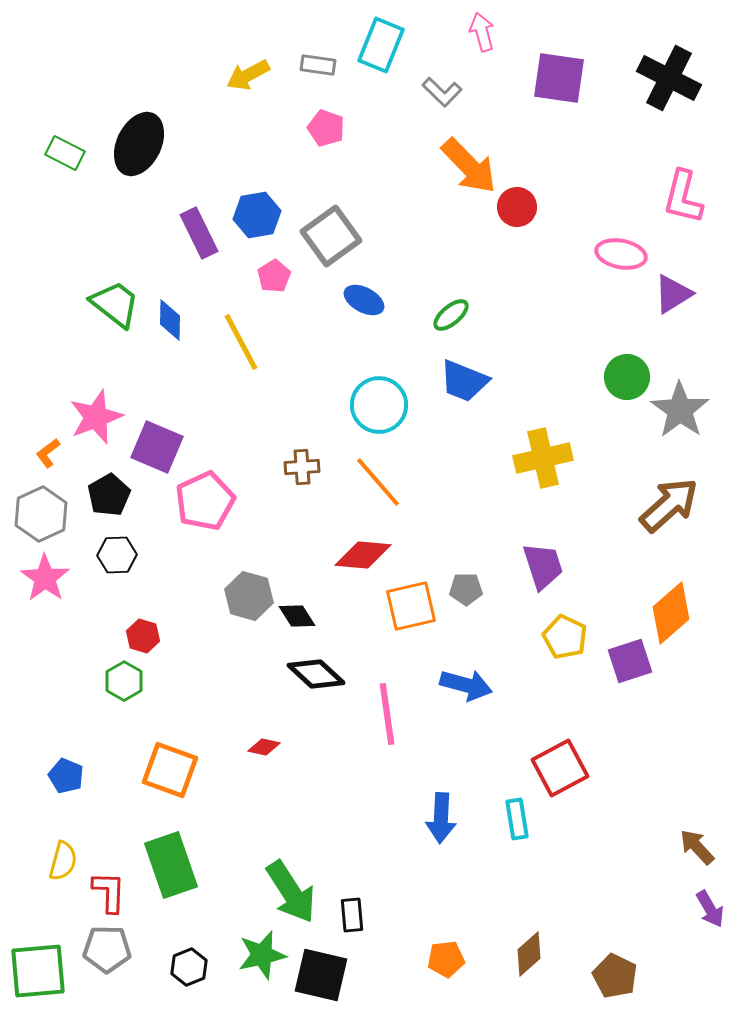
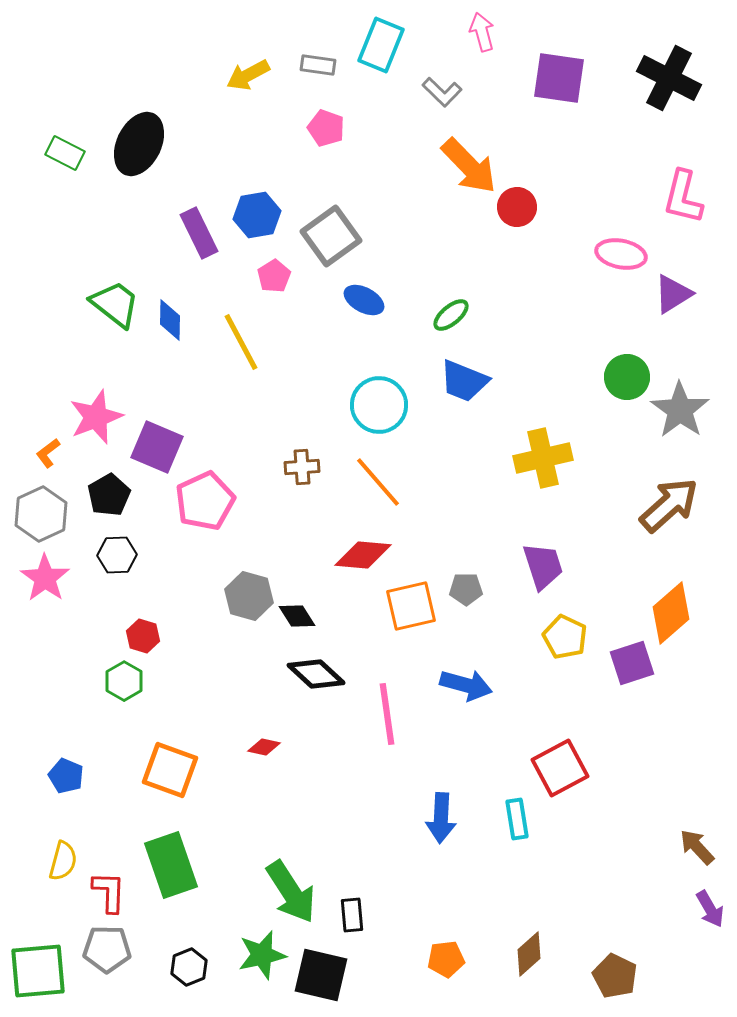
purple square at (630, 661): moved 2 px right, 2 px down
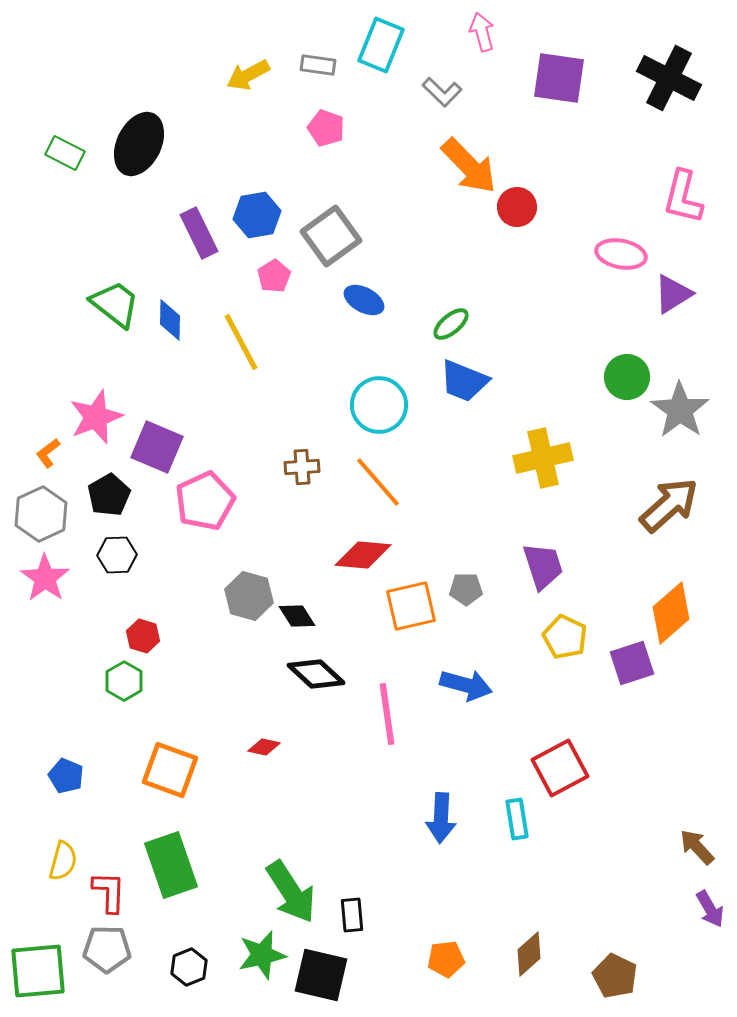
green ellipse at (451, 315): moved 9 px down
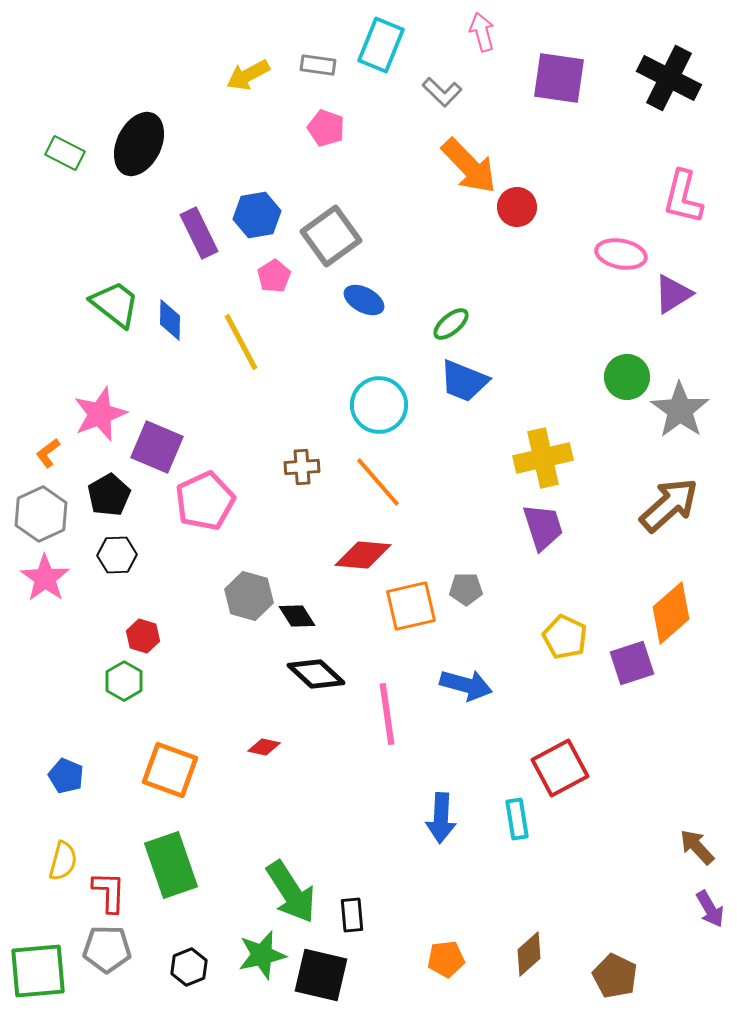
pink star at (96, 417): moved 4 px right, 3 px up
purple trapezoid at (543, 566): moved 39 px up
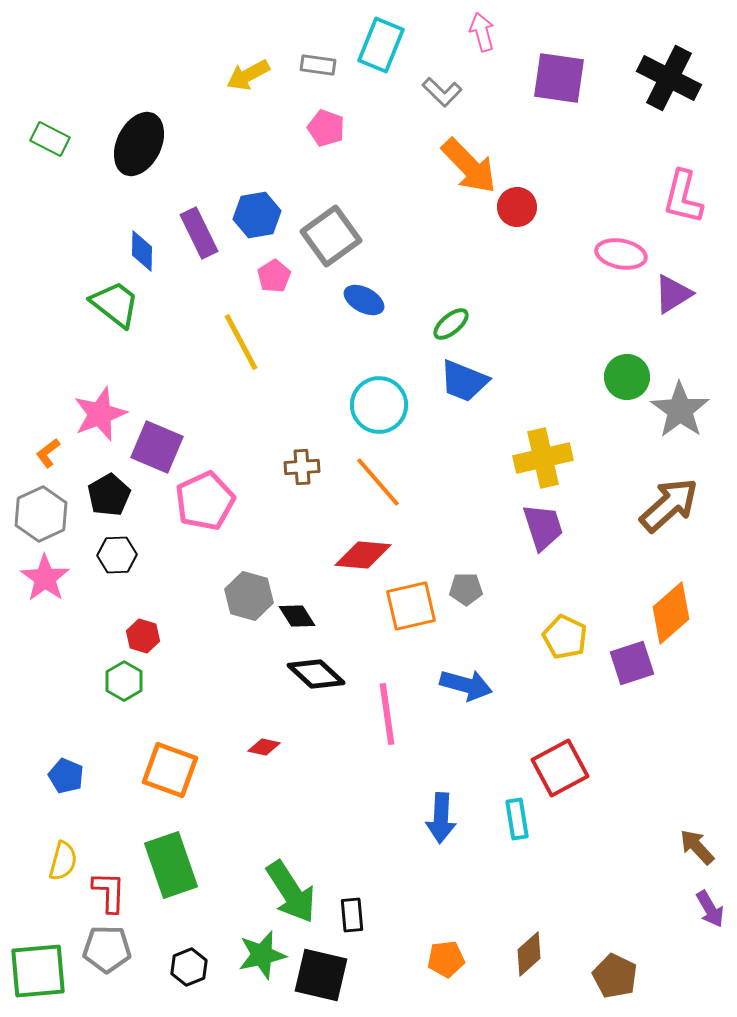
green rectangle at (65, 153): moved 15 px left, 14 px up
blue diamond at (170, 320): moved 28 px left, 69 px up
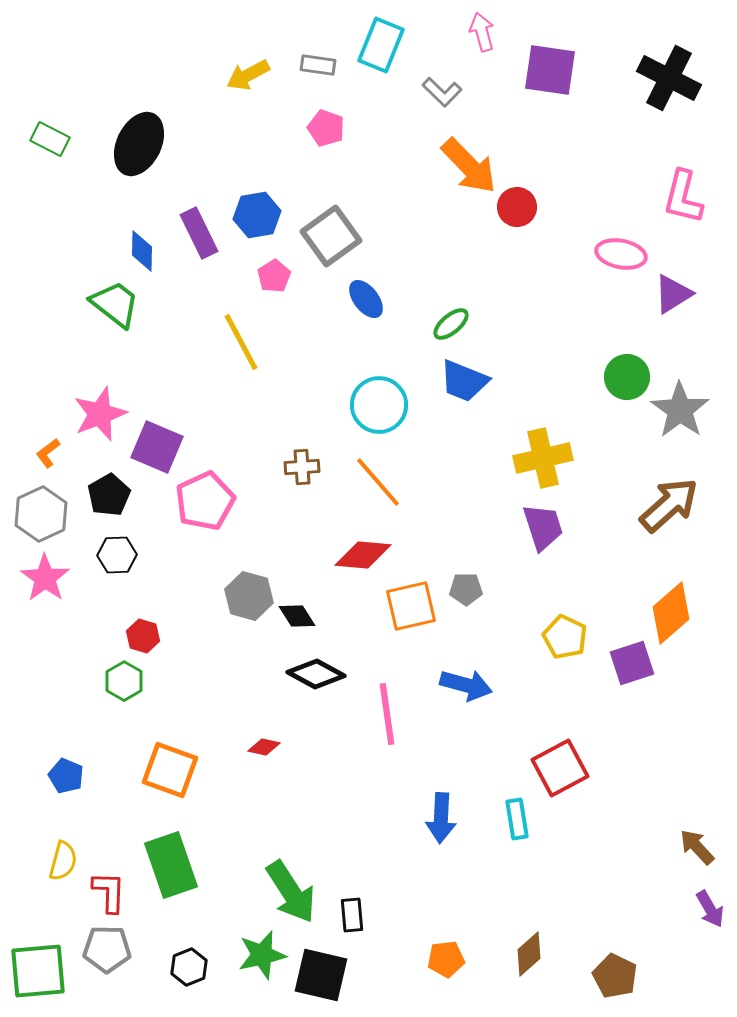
purple square at (559, 78): moved 9 px left, 8 px up
blue ellipse at (364, 300): moved 2 px right, 1 px up; rotated 24 degrees clockwise
black diamond at (316, 674): rotated 14 degrees counterclockwise
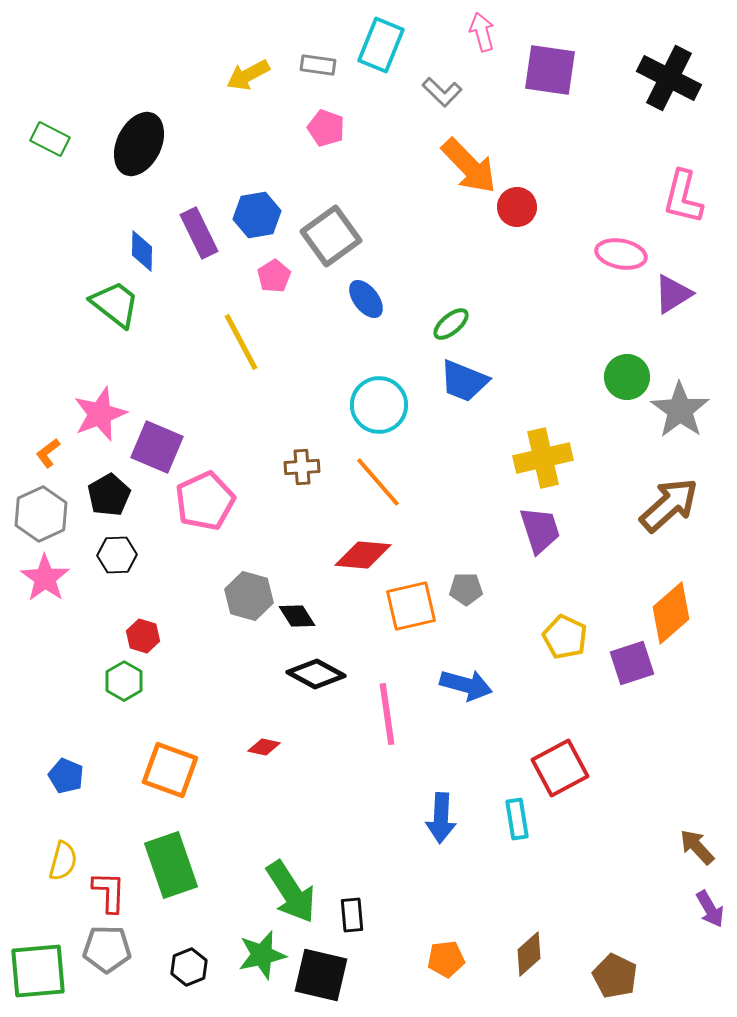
purple trapezoid at (543, 527): moved 3 px left, 3 px down
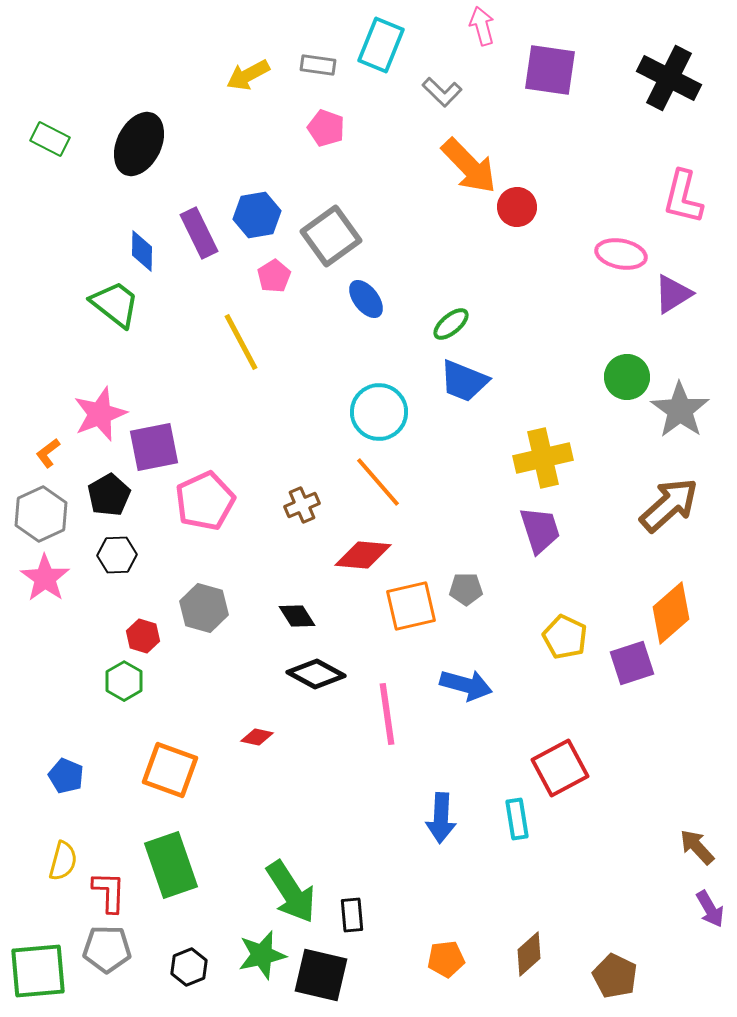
pink arrow at (482, 32): moved 6 px up
cyan circle at (379, 405): moved 7 px down
purple square at (157, 447): moved 3 px left; rotated 34 degrees counterclockwise
brown cross at (302, 467): moved 38 px down; rotated 20 degrees counterclockwise
gray hexagon at (249, 596): moved 45 px left, 12 px down
red diamond at (264, 747): moved 7 px left, 10 px up
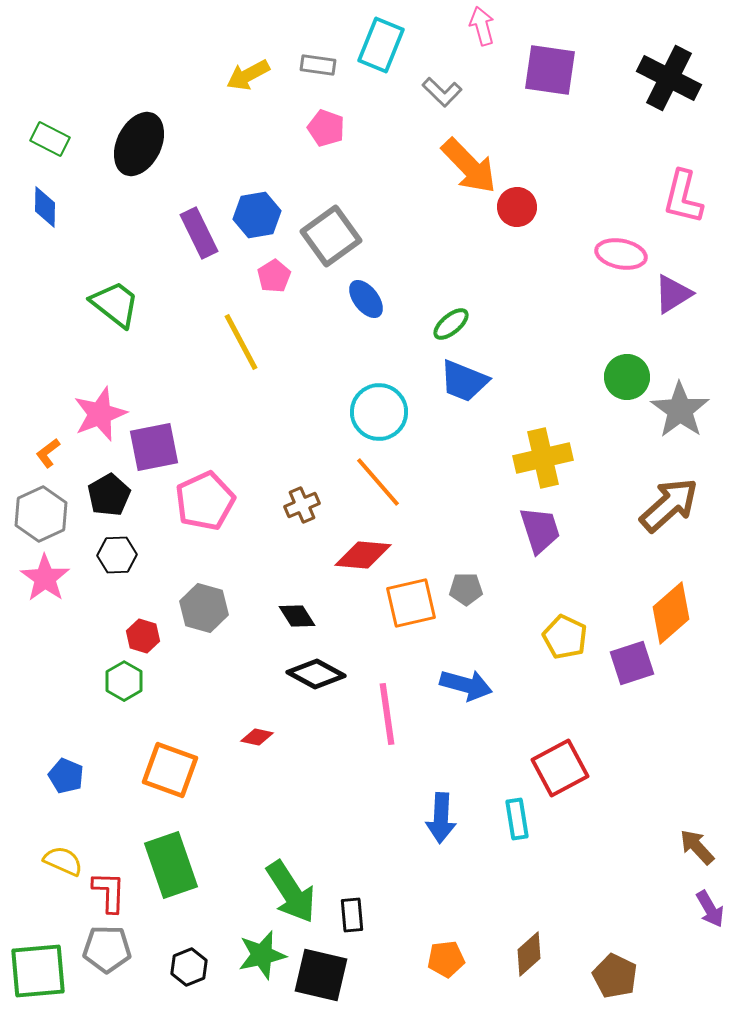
blue diamond at (142, 251): moved 97 px left, 44 px up
orange square at (411, 606): moved 3 px up
yellow semicircle at (63, 861): rotated 81 degrees counterclockwise
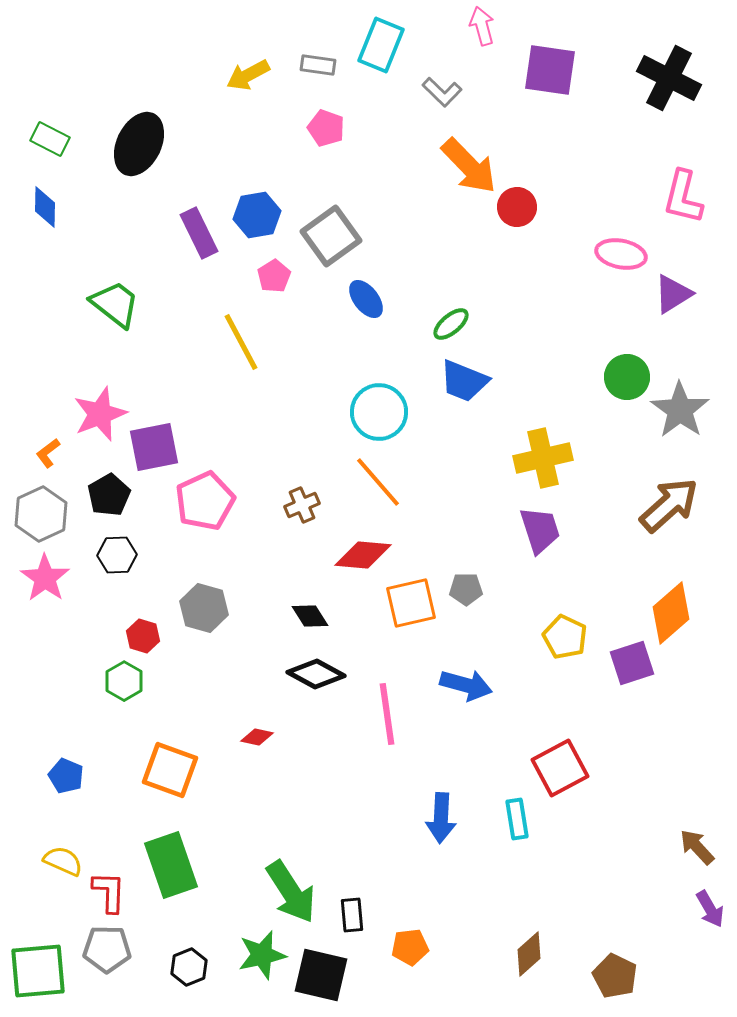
black diamond at (297, 616): moved 13 px right
orange pentagon at (446, 959): moved 36 px left, 12 px up
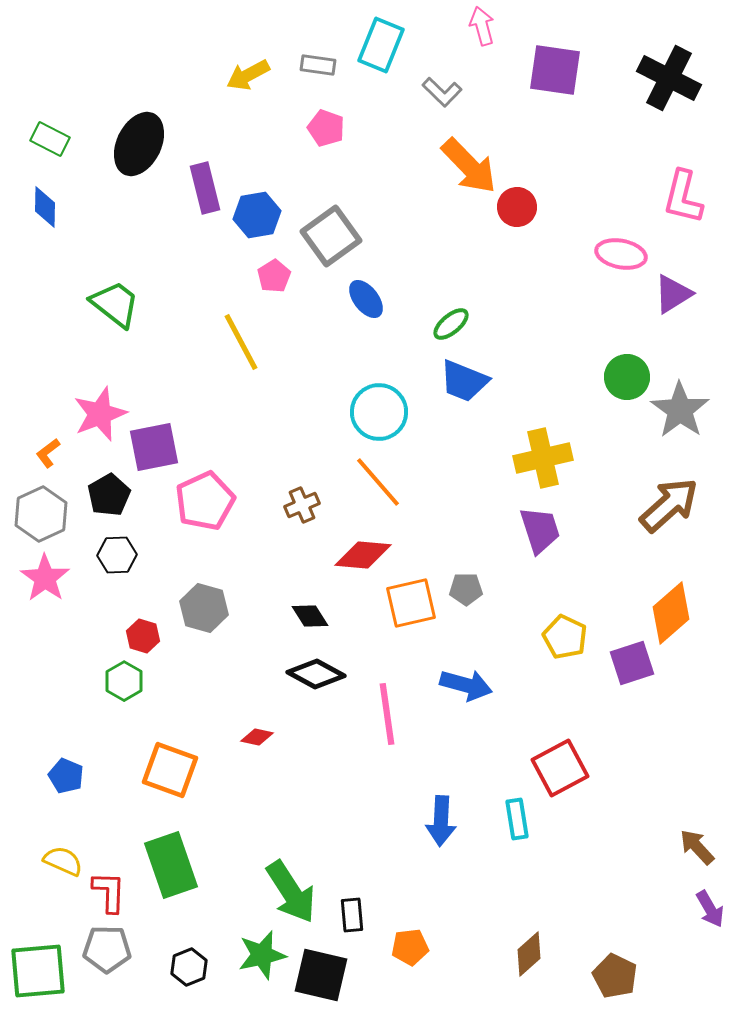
purple square at (550, 70): moved 5 px right
purple rectangle at (199, 233): moved 6 px right, 45 px up; rotated 12 degrees clockwise
blue arrow at (441, 818): moved 3 px down
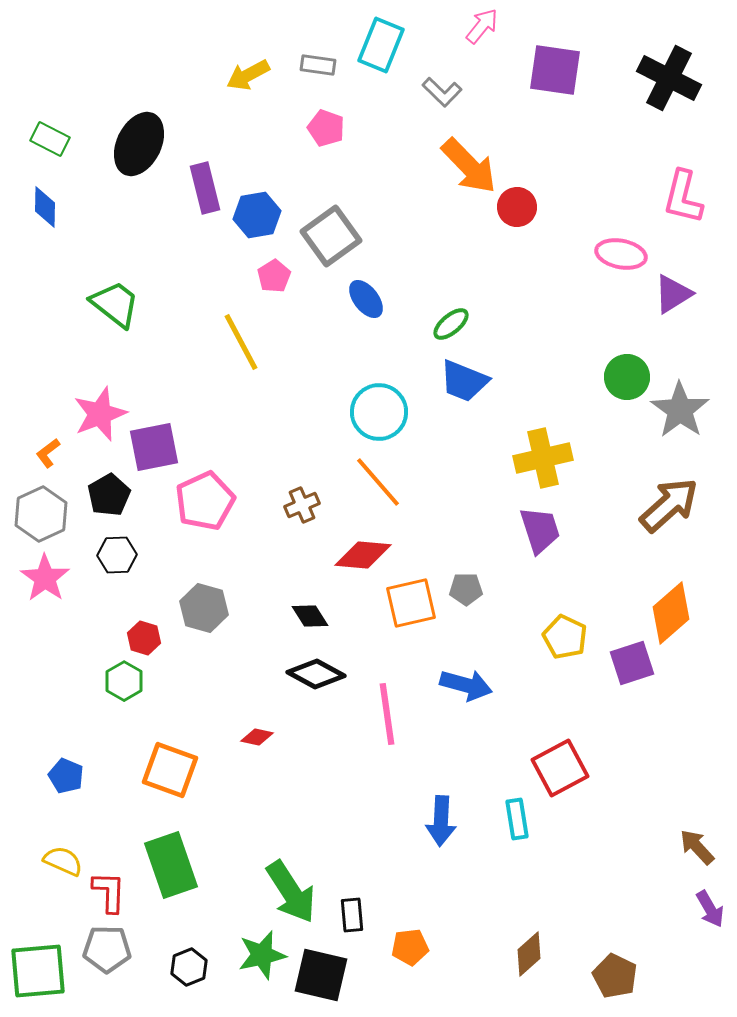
pink arrow at (482, 26): rotated 54 degrees clockwise
red hexagon at (143, 636): moved 1 px right, 2 px down
